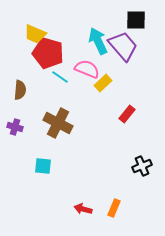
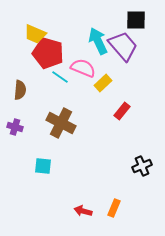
pink semicircle: moved 4 px left, 1 px up
red rectangle: moved 5 px left, 3 px up
brown cross: moved 3 px right
red arrow: moved 2 px down
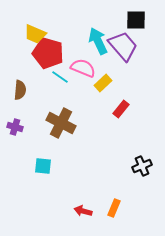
red rectangle: moved 1 px left, 2 px up
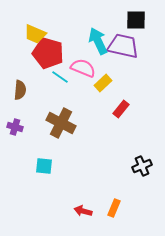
purple trapezoid: rotated 36 degrees counterclockwise
cyan square: moved 1 px right
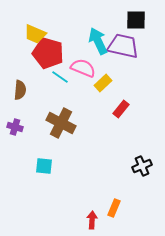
red arrow: moved 9 px right, 9 px down; rotated 78 degrees clockwise
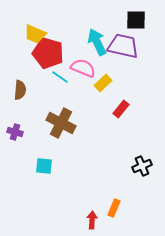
cyan arrow: moved 1 px left, 1 px down
purple cross: moved 5 px down
